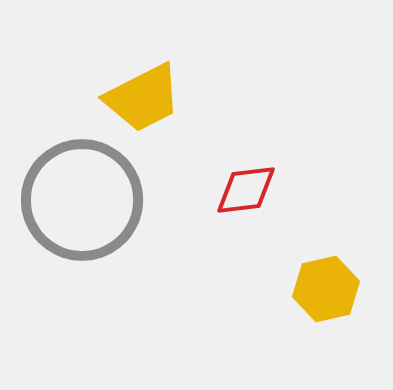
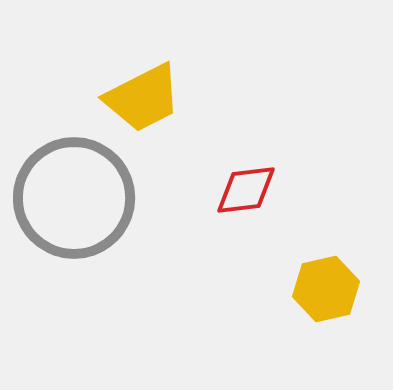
gray circle: moved 8 px left, 2 px up
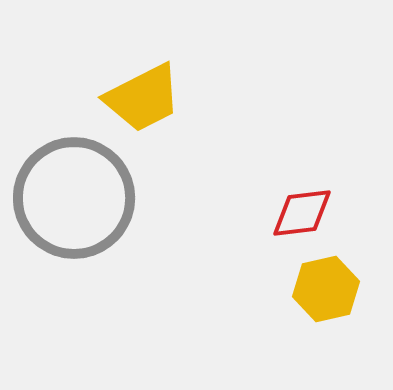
red diamond: moved 56 px right, 23 px down
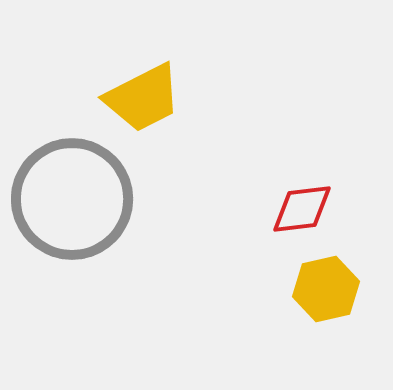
gray circle: moved 2 px left, 1 px down
red diamond: moved 4 px up
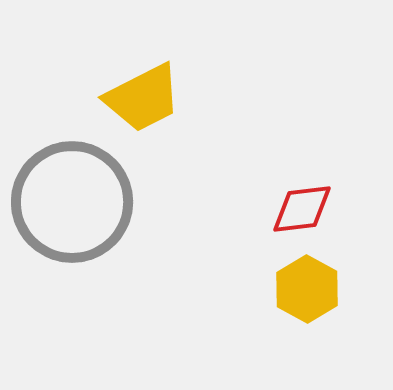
gray circle: moved 3 px down
yellow hexagon: moved 19 px left; rotated 18 degrees counterclockwise
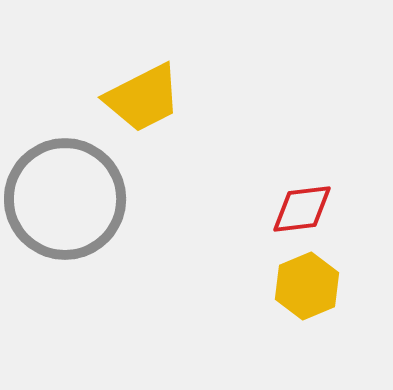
gray circle: moved 7 px left, 3 px up
yellow hexagon: moved 3 px up; rotated 8 degrees clockwise
